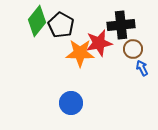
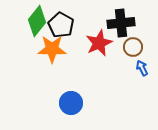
black cross: moved 2 px up
red star: rotated 12 degrees counterclockwise
brown circle: moved 2 px up
orange star: moved 28 px left, 4 px up
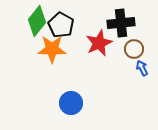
brown circle: moved 1 px right, 2 px down
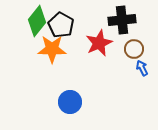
black cross: moved 1 px right, 3 px up
blue circle: moved 1 px left, 1 px up
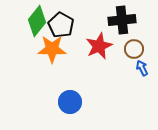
red star: moved 3 px down
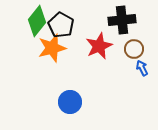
orange star: moved 1 px up; rotated 16 degrees counterclockwise
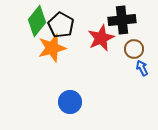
red star: moved 2 px right, 8 px up
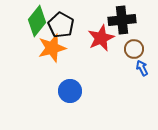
blue circle: moved 11 px up
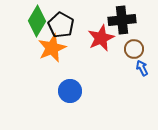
green diamond: rotated 8 degrees counterclockwise
orange star: rotated 8 degrees counterclockwise
